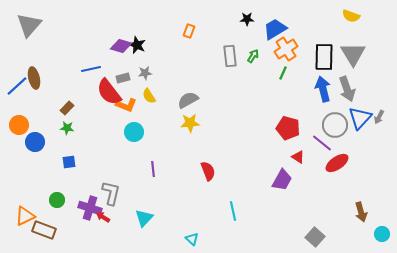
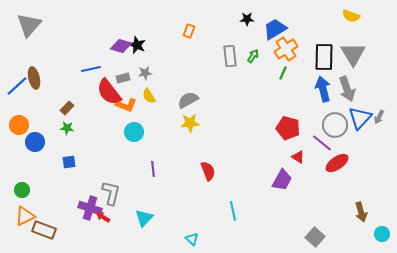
green circle at (57, 200): moved 35 px left, 10 px up
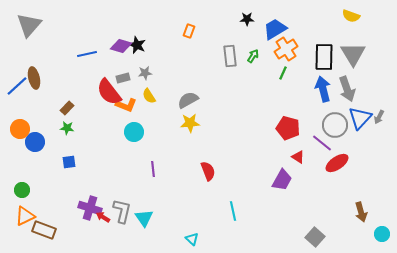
blue line at (91, 69): moved 4 px left, 15 px up
orange circle at (19, 125): moved 1 px right, 4 px down
gray L-shape at (111, 193): moved 11 px right, 18 px down
cyan triangle at (144, 218): rotated 18 degrees counterclockwise
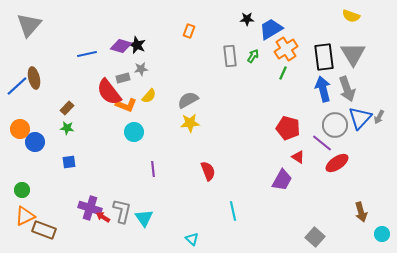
blue trapezoid at (275, 29): moved 4 px left
black rectangle at (324, 57): rotated 8 degrees counterclockwise
gray star at (145, 73): moved 4 px left, 4 px up
yellow semicircle at (149, 96): rotated 105 degrees counterclockwise
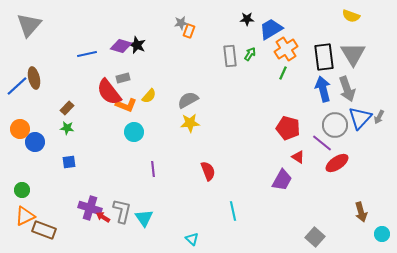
green arrow at (253, 56): moved 3 px left, 2 px up
gray star at (141, 69): moved 40 px right, 46 px up
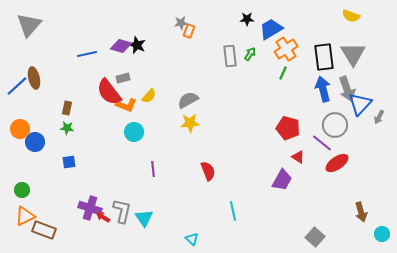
brown rectangle at (67, 108): rotated 32 degrees counterclockwise
blue triangle at (360, 118): moved 14 px up
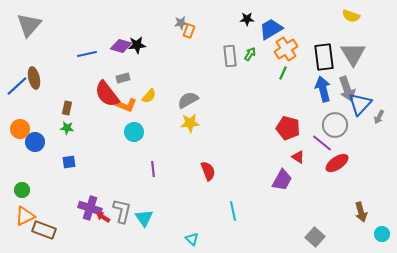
black star at (137, 45): rotated 30 degrees counterclockwise
red semicircle at (109, 92): moved 2 px left, 2 px down
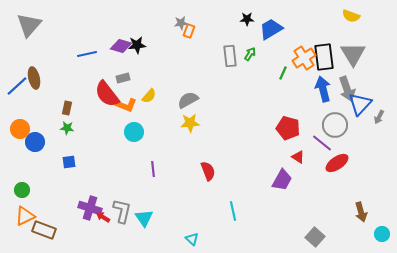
orange cross at (286, 49): moved 18 px right, 9 px down
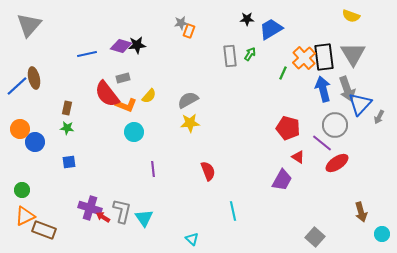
orange cross at (304, 58): rotated 10 degrees counterclockwise
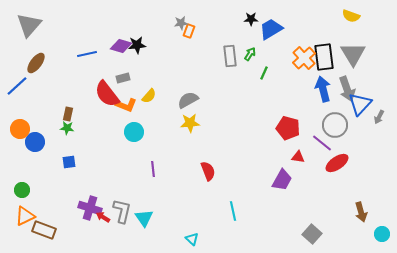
black star at (247, 19): moved 4 px right
green line at (283, 73): moved 19 px left
brown ellipse at (34, 78): moved 2 px right, 15 px up; rotated 50 degrees clockwise
brown rectangle at (67, 108): moved 1 px right, 6 px down
red triangle at (298, 157): rotated 24 degrees counterclockwise
gray square at (315, 237): moved 3 px left, 3 px up
